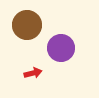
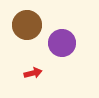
purple circle: moved 1 px right, 5 px up
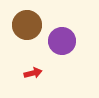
purple circle: moved 2 px up
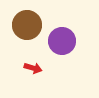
red arrow: moved 5 px up; rotated 30 degrees clockwise
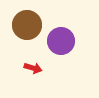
purple circle: moved 1 px left
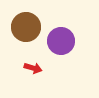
brown circle: moved 1 px left, 2 px down
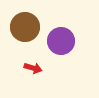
brown circle: moved 1 px left
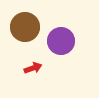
red arrow: rotated 36 degrees counterclockwise
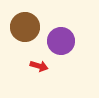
red arrow: moved 6 px right, 2 px up; rotated 36 degrees clockwise
